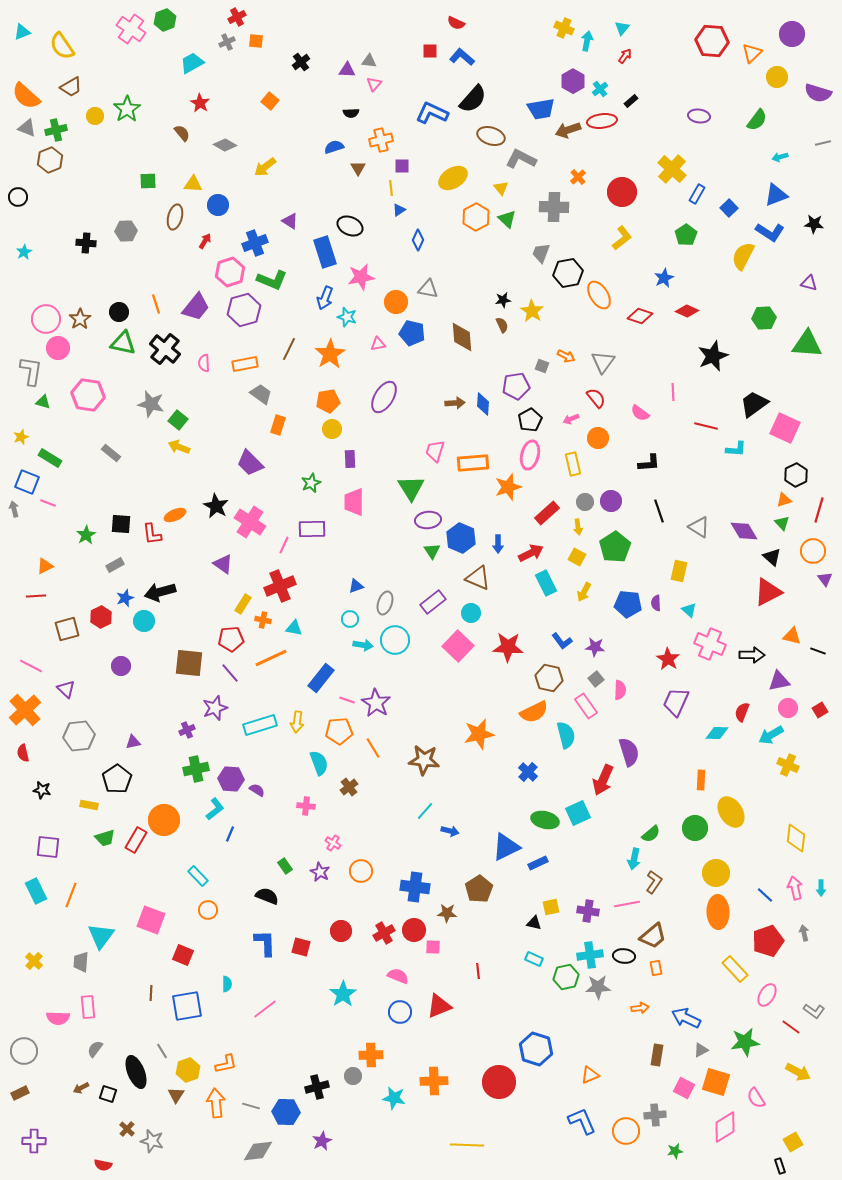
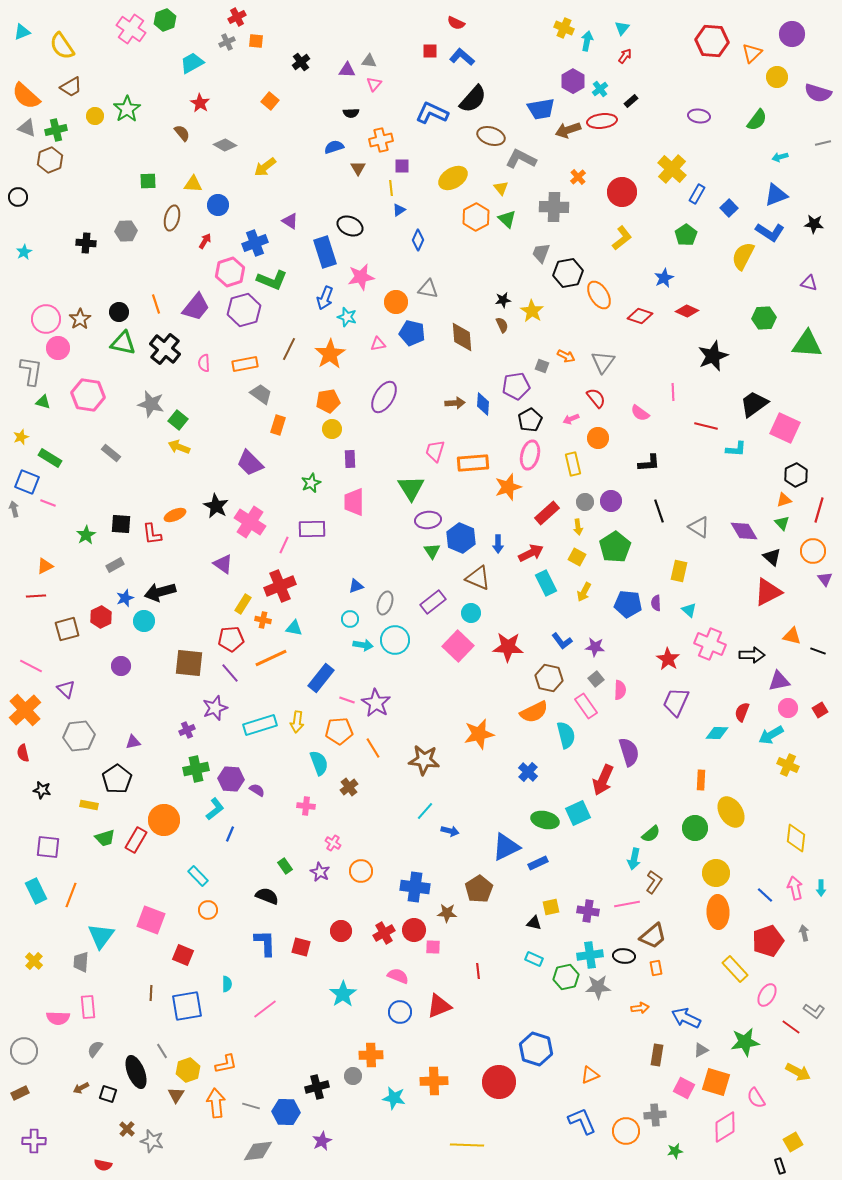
brown ellipse at (175, 217): moved 3 px left, 1 px down
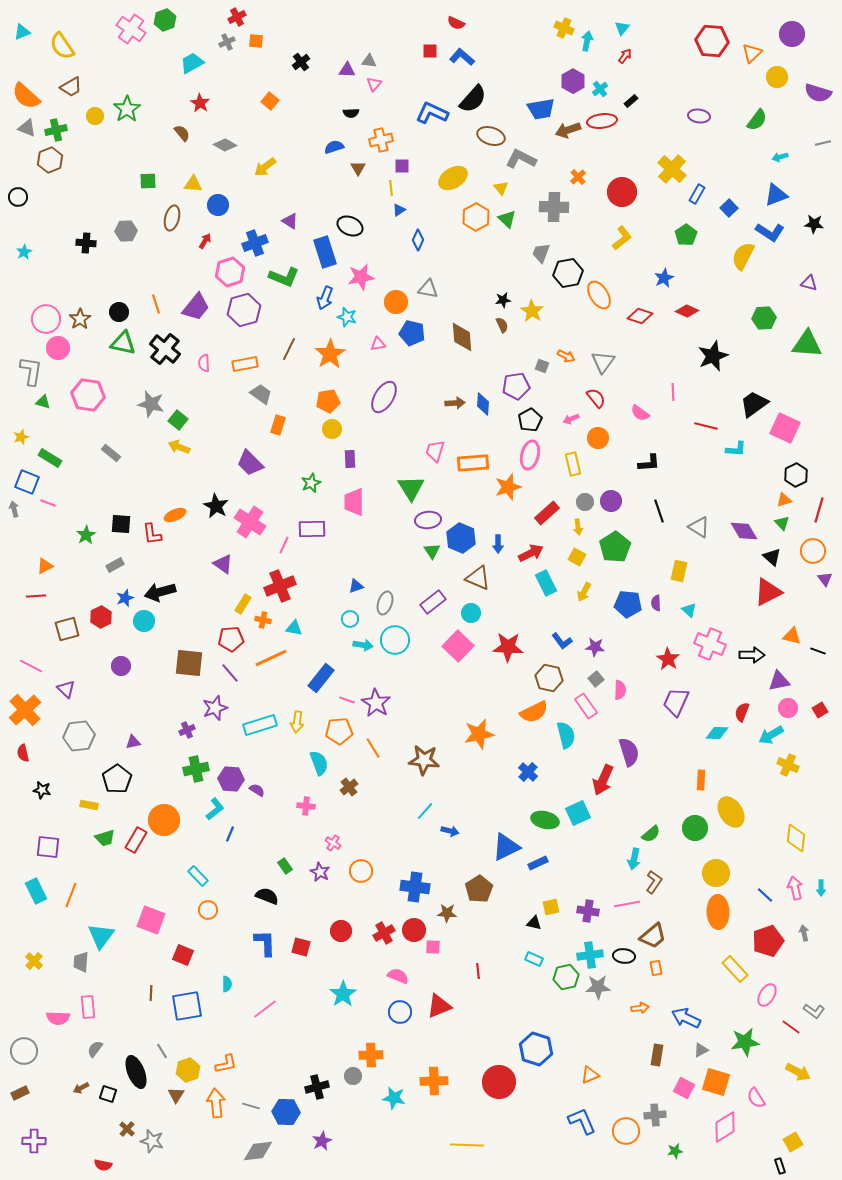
green L-shape at (272, 280): moved 12 px right, 3 px up
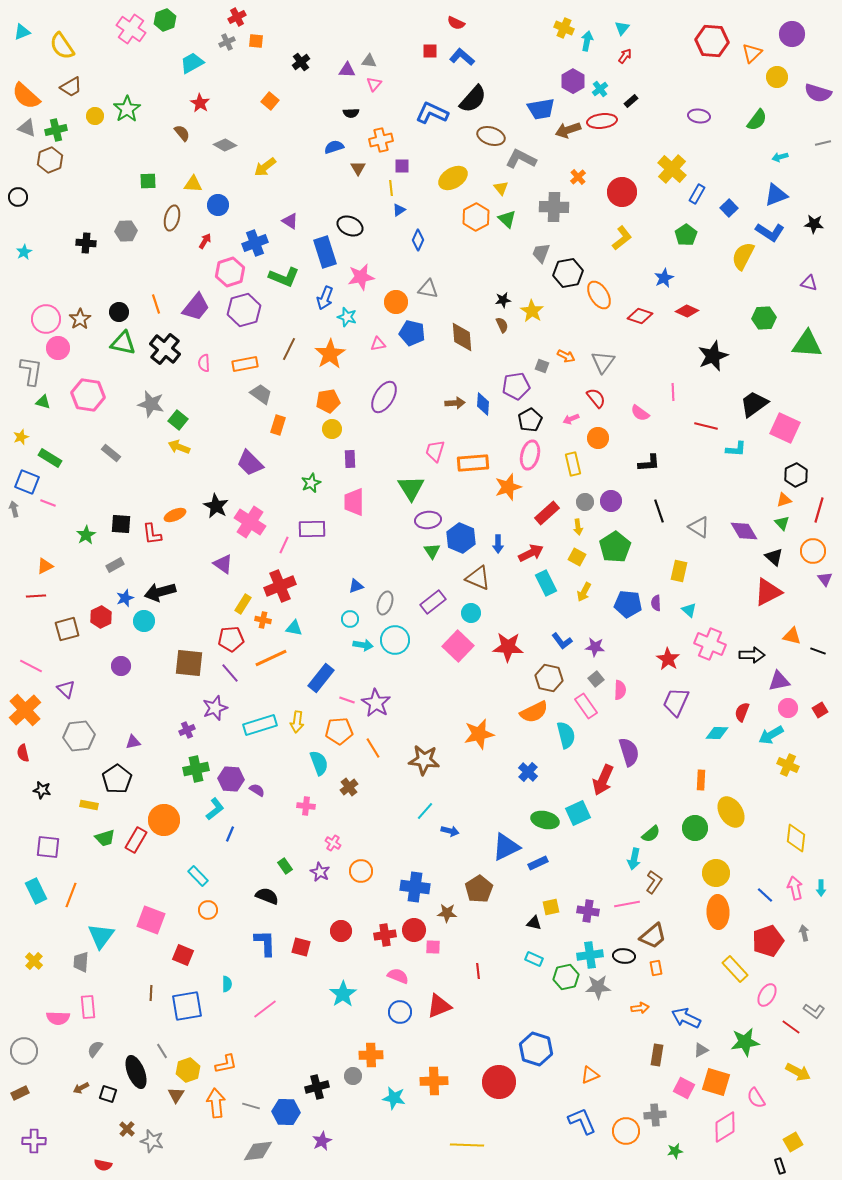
black triangle at (772, 557): moved 2 px right
red cross at (384, 933): moved 1 px right, 2 px down; rotated 20 degrees clockwise
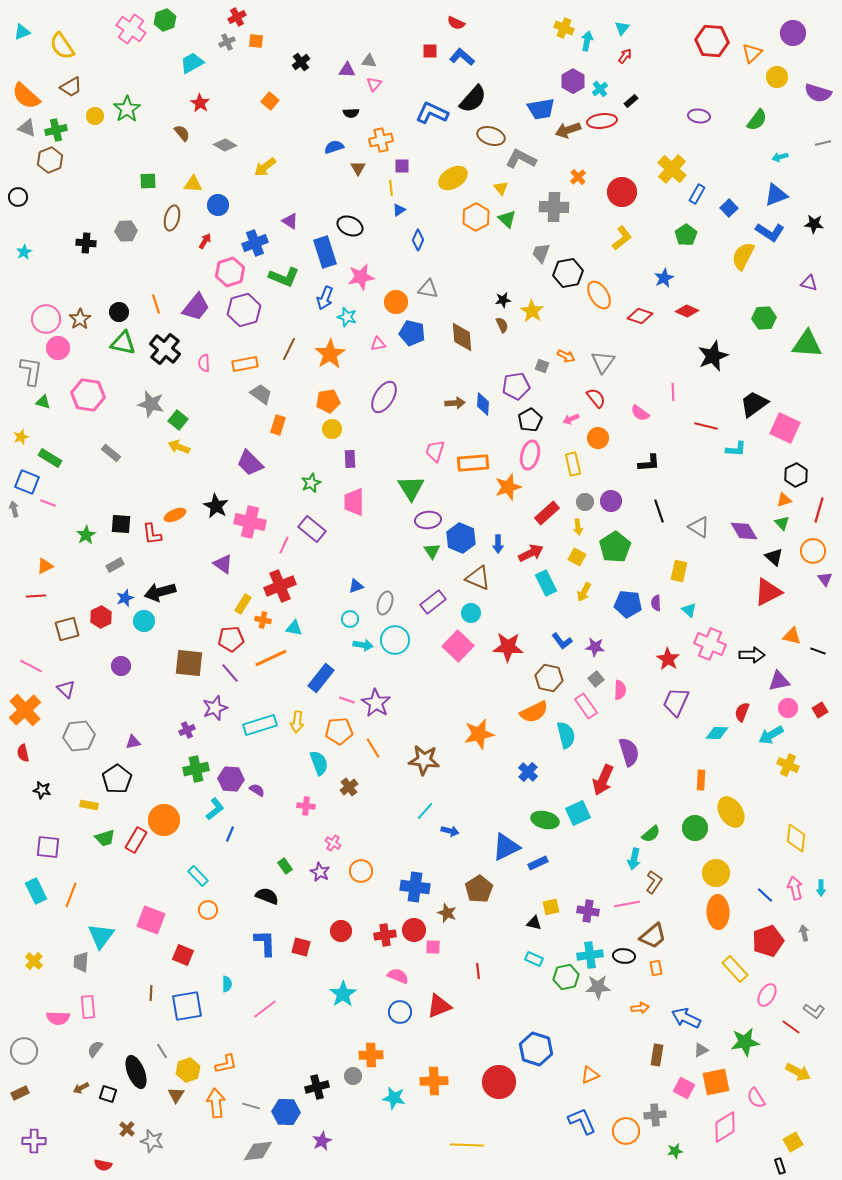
purple circle at (792, 34): moved 1 px right, 1 px up
pink cross at (250, 522): rotated 20 degrees counterclockwise
purple rectangle at (312, 529): rotated 40 degrees clockwise
brown star at (447, 913): rotated 18 degrees clockwise
orange square at (716, 1082): rotated 28 degrees counterclockwise
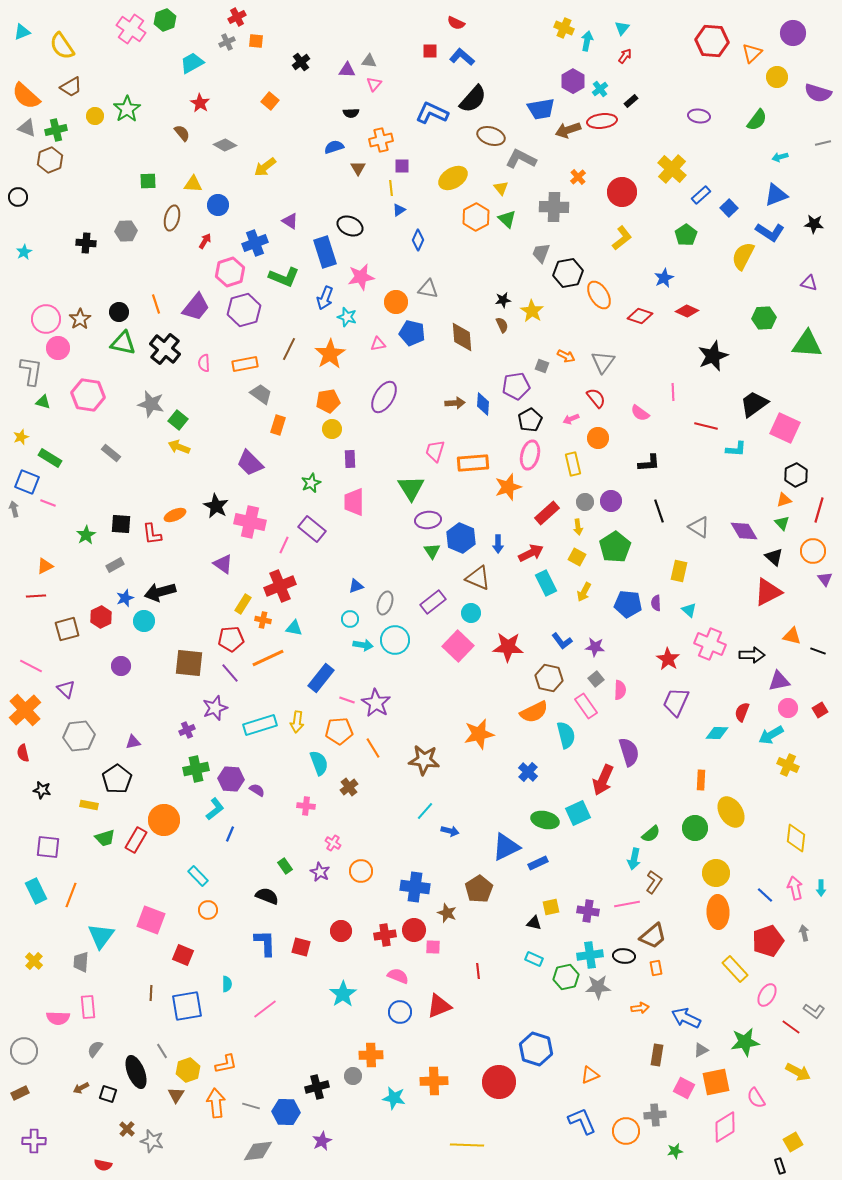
blue rectangle at (697, 194): moved 4 px right, 1 px down; rotated 18 degrees clockwise
orange line at (271, 658): moved 3 px left
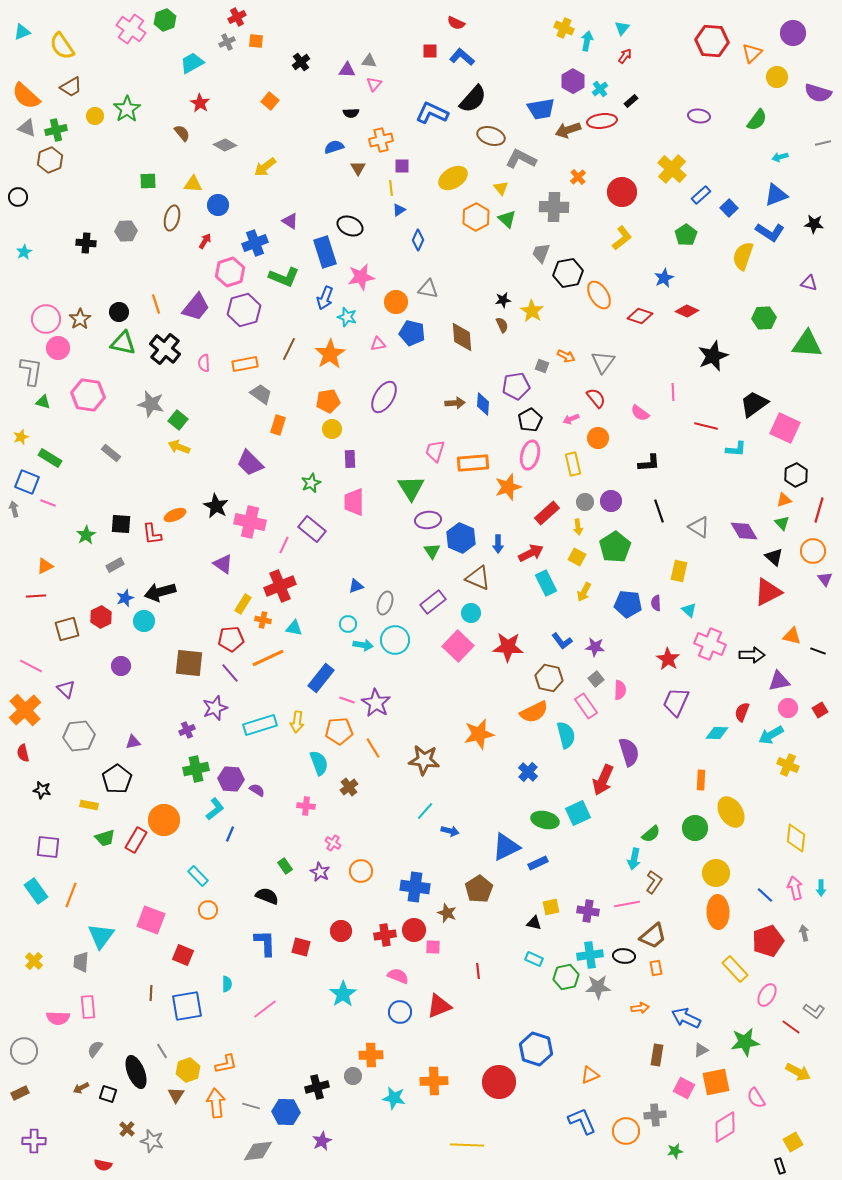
yellow semicircle at (743, 256): rotated 8 degrees counterclockwise
cyan circle at (350, 619): moved 2 px left, 5 px down
cyan rectangle at (36, 891): rotated 10 degrees counterclockwise
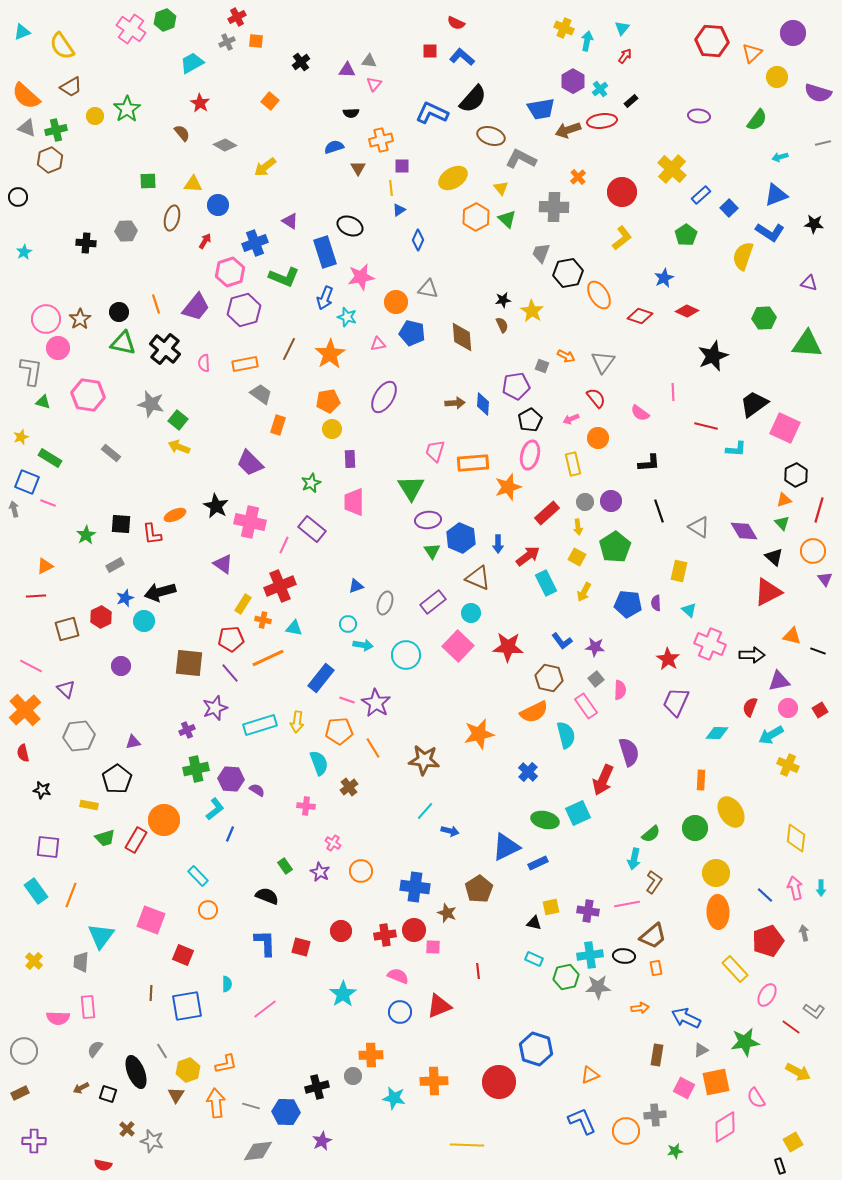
red arrow at (531, 553): moved 3 px left, 3 px down; rotated 10 degrees counterclockwise
cyan circle at (395, 640): moved 11 px right, 15 px down
red semicircle at (742, 712): moved 8 px right, 5 px up
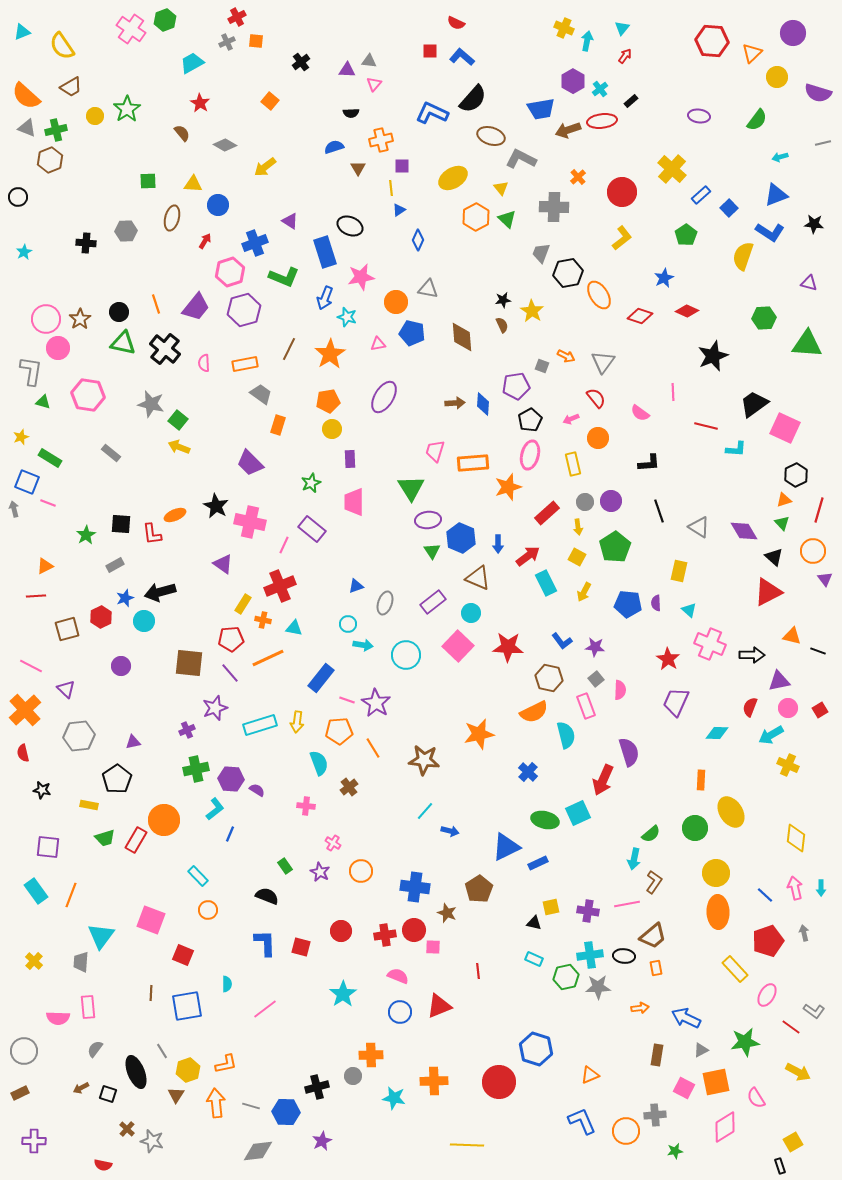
pink rectangle at (586, 706): rotated 15 degrees clockwise
